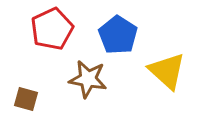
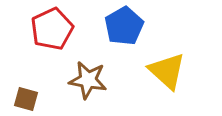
blue pentagon: moved 6 px right, 9 px up; rotated 9 degrees clockwise
brown star: moved 1 px down
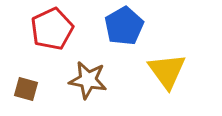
yellow triangle: rotated 12 degrees clockwise
brown square: moved 10 px up
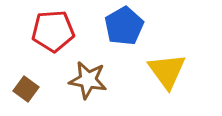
red pentagon: moved 1 px right, 2 px down; rotated 21 degrees clockwise
brown square: rotated 20 degrees clockwise
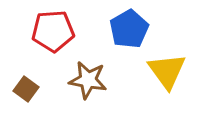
blue pentagon: moved 5 px right, 3 px down
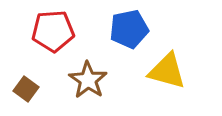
blue pentagon: rotated 18 degrees clockwise
yellow triangle: rotated 39 degrees counterclockwise
brown star: rotated 24 degrees clockwise
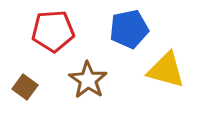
yellow triangle: moved 1 px left, 1 px up
brown square: moved 1 px left, 2 px up
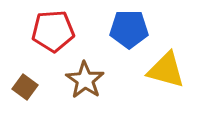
blue pentagon: rotated 12 degrees clockwise
brown star: moved 3 px left
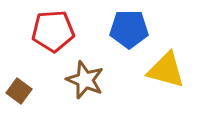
brown star: rotated 12 degrees counterclockwise
brown square: moved 6 px left, 4 px down
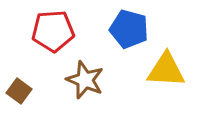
blue pentagon: rotated 15 degrees clockwise
yellow triangle: rotated 12 degrees counterclockwise
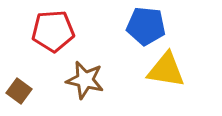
blue pentagon: moved 17 px right, 3 px up; rotated 9 degrees counterclockwise
yellow triangle: rotated 6 degrees clockwise
brown star: rotated 9 degrees counterclockwise
